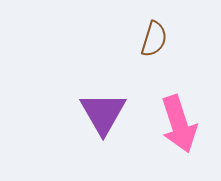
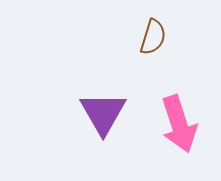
brown semicircle: moved 1 px left, 2 px up
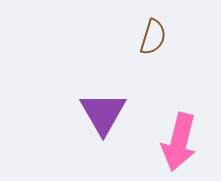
pink arrow: moved 18 px down; rotated 32 degrees clockwise
